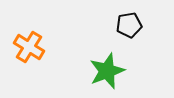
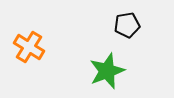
black pentagon: moved 2 px left
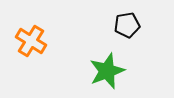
orange cross: moved 2 px right, 6 px up
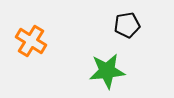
green star: rotated 15 degrees clockwise
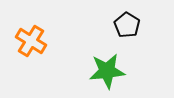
black pentagon: rotated 30 degrees counterclockwise
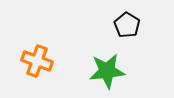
orange cross: moved 6 px right, 20 px down; rotated 12 degrees counterclockwise
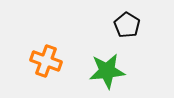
orange cross: moved 9 px right
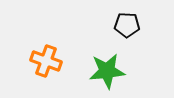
black pentagon: rotated 30 degrees counterclockwise
